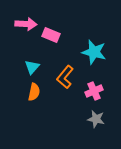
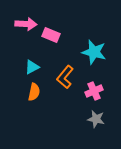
cyan triangle: rotated 21 degrees clockwise
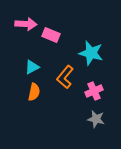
cyan star: moved 3 px left, 1 px down
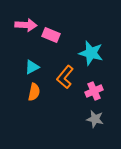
pink arrow: moved 1 px down
gray star: moved 1 px left
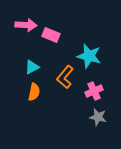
cyan star: moved 2 px left, 3 px down
gray star: moved 3 px right, 2 px up
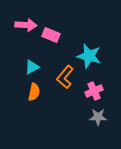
gray star: rotated 12 degrees counterclockwise
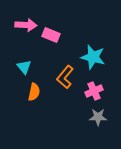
cyan star: moved 4 px right, 1 px down
cyan triangle: moved 8 px left; rotated 42 degrees counterclockwise
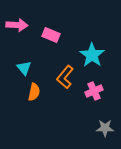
pink arrow: moved 9 px left
cyan star: moved 1 px left, 2 px up; rotated 20 degrees clockwise
cyan triangle: moved 1 px down
gray star: moved 7 px right, 11 px down
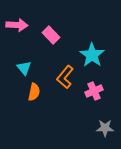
pink rectangle: rotated 24 degrees clockwise
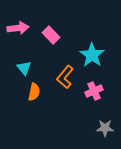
pink arrow: moved 1 px right, 3 px down; rotated 10 degrees counterclockwise
